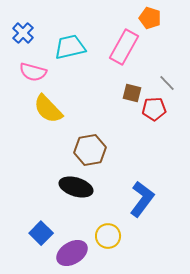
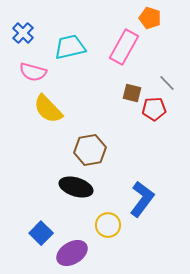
yellow circle: moved 11 px up
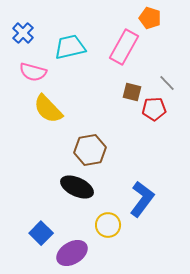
brown square: moved 1 px up
black ellipse: moved 1 px right; rotated 8 degrees clockwise
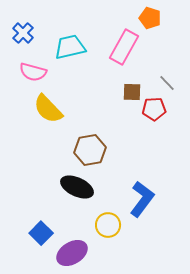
brown square: rotated 12 degrees counterclockwise
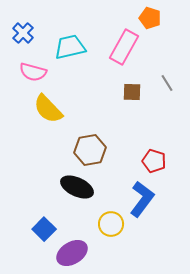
gray line: rotated 12 degrees clockwise
red pentagon: moved 52 px down; rotated 20 degrees clockwise
yellow circle: moved 3 px right, 1 px up
blue square: moved 3 px right, 4 px up
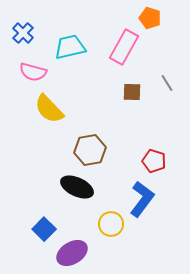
yellow semicircle: moved 1 px right
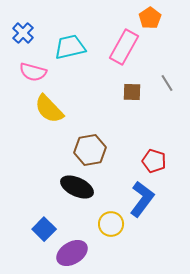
orange pentagon: rotated 20 degrees clockwise
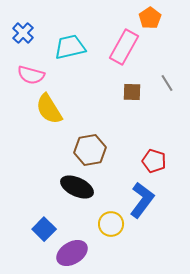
pink semicircle: moved 2 px left, 3 px down
yellow semicircle: rotated 12 degrees clockwise
blue L-shape: moved 1 px down
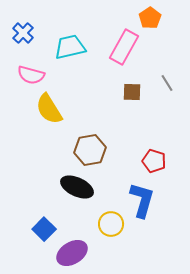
blue L-shape: rotated 21 degrees counterclockwise
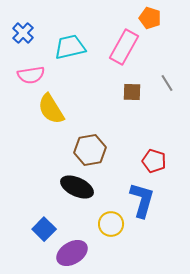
orange pentagon: rotated 20 degrees counterclockwise
pink semicircle: rotated 24 degrees counterclockwise
yellow semicircle: moved 2 px right
